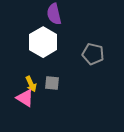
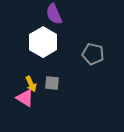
purple semicircle: rotated 10 degrees counterclockwise
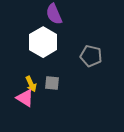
gray pentagon: moved 2 px left, 2 px down
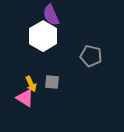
purple semicircle: moved 3 px left, 1 px down
white hexagon: moved 6 px up
gray square: moved 1 px up
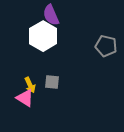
gray pentagon: moved 15 px right, 10 px up
yellow arrow: moved 1 px left, 1 px down
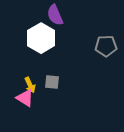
purple semicircle: moved 4 px right
white hexagon: moved 2 px left, 2 px down
gray pentagon: rotated 15 degrees counterclockwise
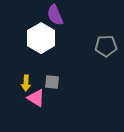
yellow arrow: moved 4 px left, 2 px up; rotated 28 degrees clockwise
pink triangle: moved 11 px right
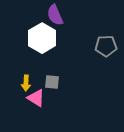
white hexagon: moved 1 px right
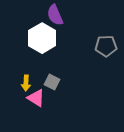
gray square: rotated 21 degrees clockwise
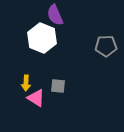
white hexagon: rotated 8 degrees counterclockwise
gray square: moved 6 px right, 4 px down; rotated 21 degrees counterclockwise
